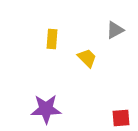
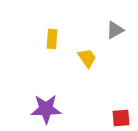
yellow trapezoid: rotated 10 degrees clockwise
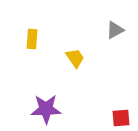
yellow rectangle: moved 20 px left
yellow trapezoid: moved 12 px left
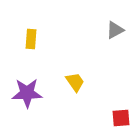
yellow rectangle: moved 1 px left
yellow trapezoid: moved 24 px down
purple star: moved 19 px left, 16 px up
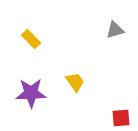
gray triangle: rotated 12 degrees clockwise
yellow rectangle: rotated 48 degrees counterclockwise
purple star: moved 4 px right
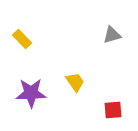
gray triangle: moved 3 px left, 5 px down
yellow rectangle: moved 9 px left
red square: moved 8 px left, 8 px up
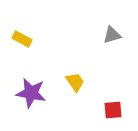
yellow rectangle: rotated 18 degrees counterclockwise
purple star: rotated 12 degrees clockwise
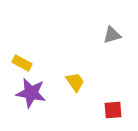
yellow rectangle: moved 24 px down
